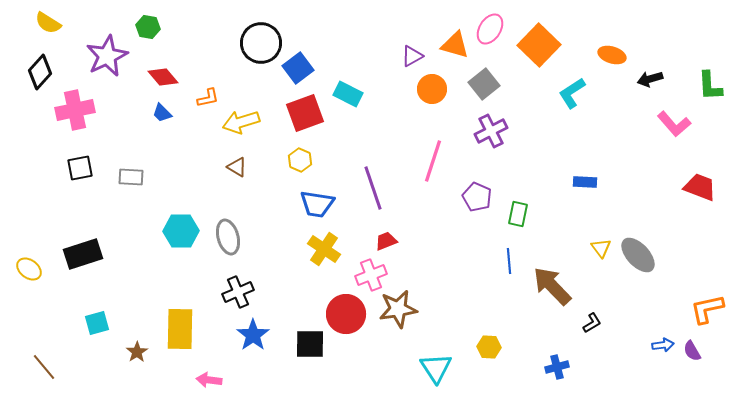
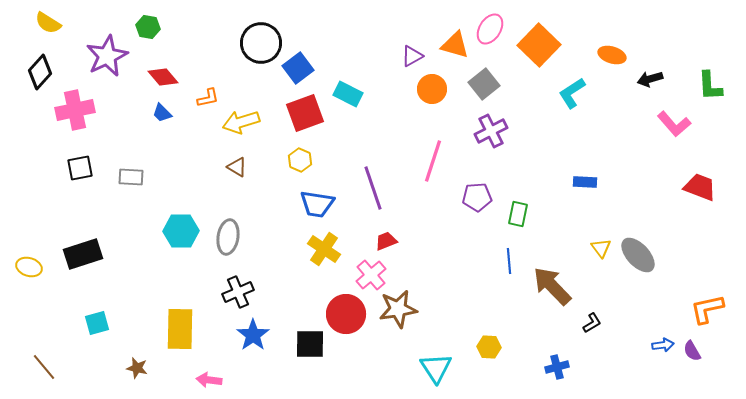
purple pentagon at (477, 197): rotated 28 degrees counterclockwise
gray ellipse at (228, 237): rotated 24 degrees clockwise
yellow ellipse at (29, 269): moved 2 px up; rotated 20 degrees counterclockwise
pink cross at (371, 275): rotated 20 degrees counterclockwise
brown star at (137, 352): moved 16 px down; rotated 25 degrees counterclockwise
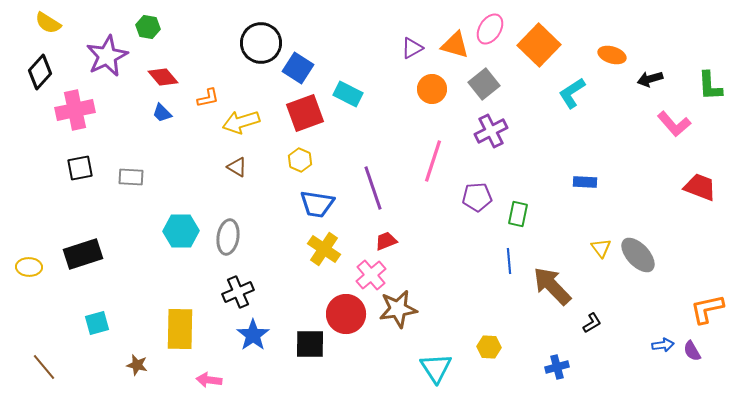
purple triangle at (412, 56): moved 8 px up
blue square at (298, 68): rotated 20 degrees counterclockwise
yellow ellipse at (29, 267): rotated 15 degrees counterclockwise
brown star at (137, 368): moved 3 px up
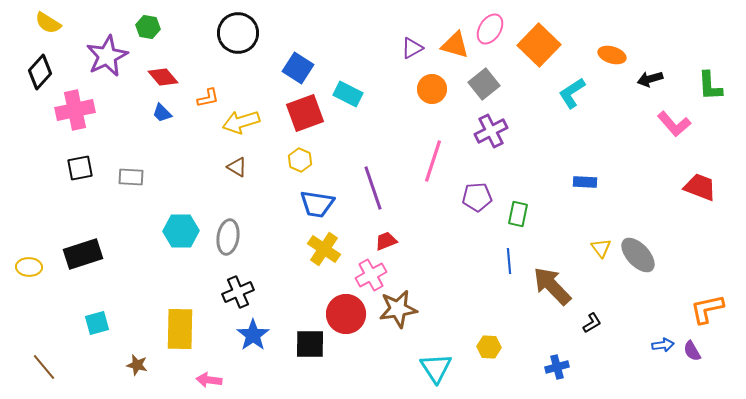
black circle at (261, 43): moved 23 px left, 10 px up
pink cross at (371, 275): rotated 12 degrees clockwise
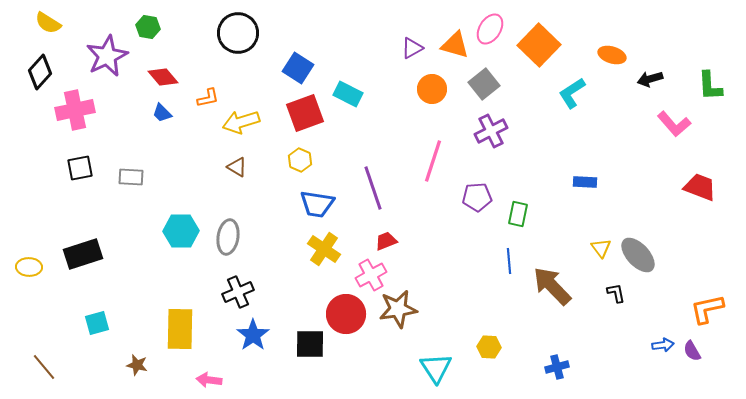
black L-shape at (592, 323): moved 24 px right, 30 px up; rotated 70 degrees counterclockwise
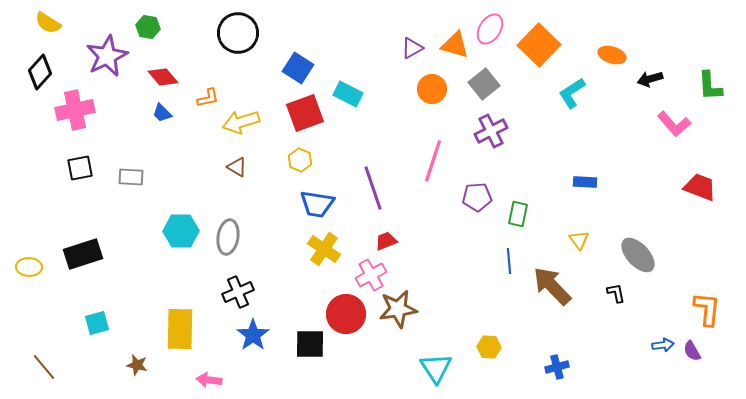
yellow triangle at (601, 248): moved 22 px left, 8 px up
orange L-shape at (707, 309): rotated 108 degrees clockwise
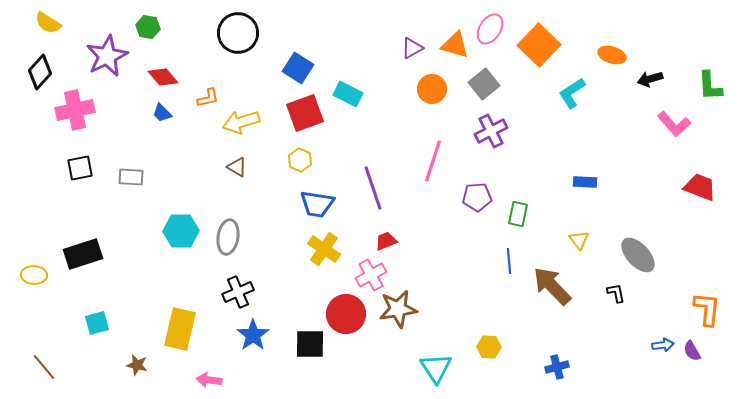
yellow ellipse at (29, 267): moved 5 px right, 8 px down
yellow rectangle at (180, 329): rotated 12 degrees clockwise
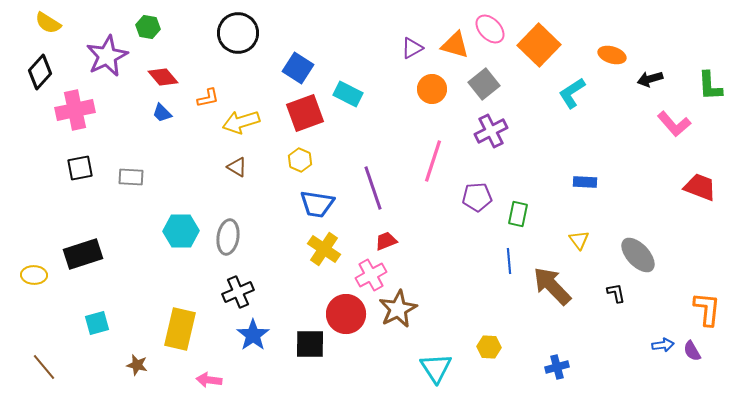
pink ellipse at (490, 29): rotated 76 degrees counterclockwise
brown star at (398, 309): rotated 18 degrees counterclockwise
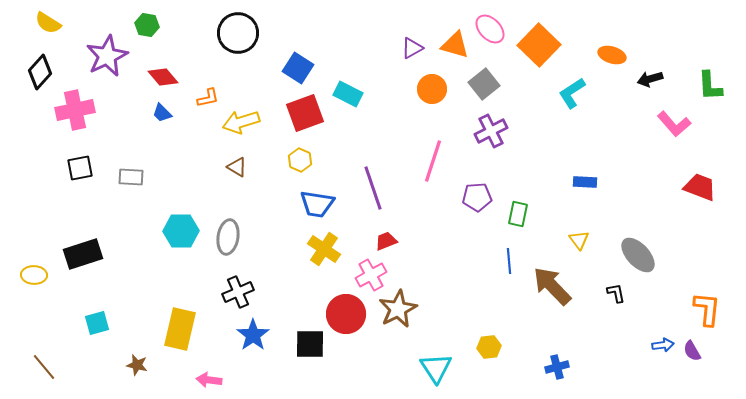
green hexagon at (148, 27): moved 1 px left, 2 px up
yellow hexagon at (489, 347): rotated 10 degrees counterclockwise
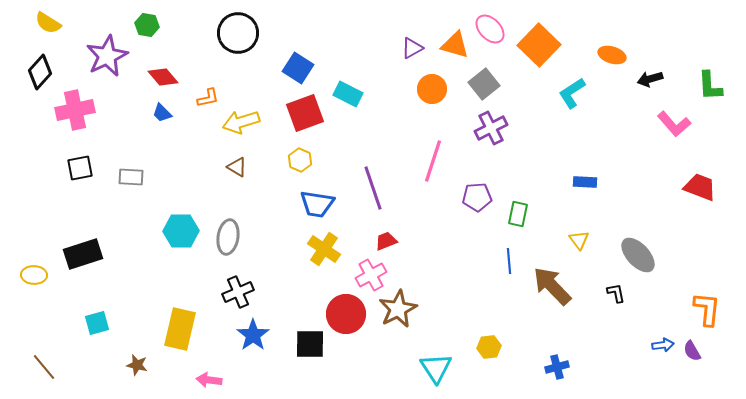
purple cross at (491, 131): moved 3 px up
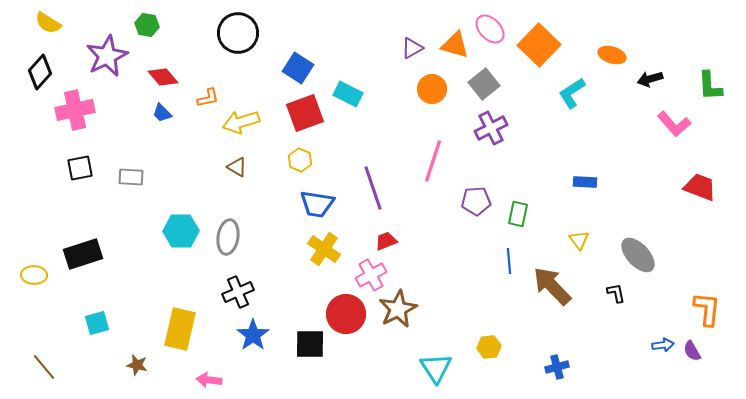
purple pentagon at (477, 197): moved 1 px left, 4 px down
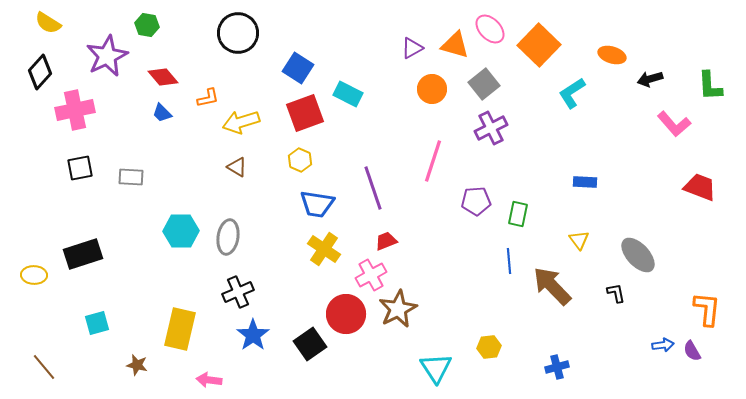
black square at (310, 344): rotated 36 degrees counterclockwise
